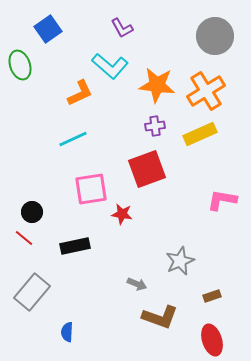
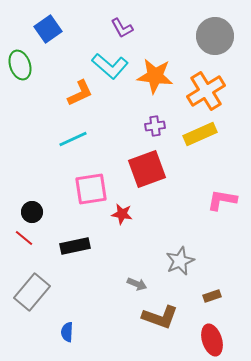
orange star: moved 2 px left, 9 px up
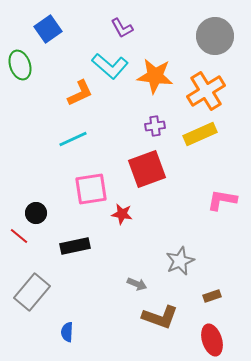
black circle: moved 4 px right, 1 px down
red line: moved 5 px left, 2 px up
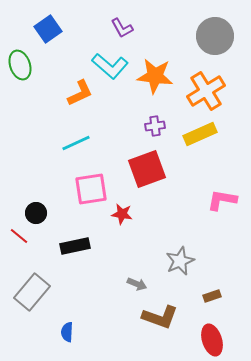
cyan line: moved 3 px right, 4 px down
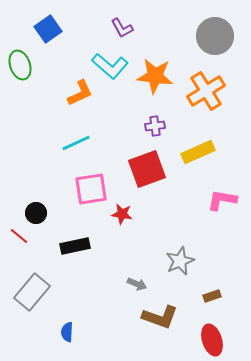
yellow rectangle: moved 2 px left, 18 px down
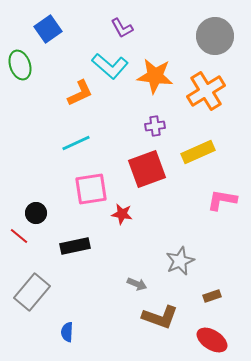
red ellipse: rotated 40 degrees counterclockwise
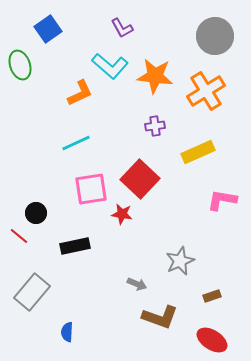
red square: moved 7 px left, 10 px down; rotated 27 degrees counterclockwise
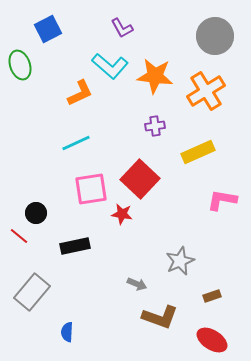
blue square: rotated 8 degrees clockwise
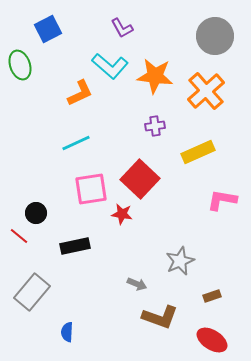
orange cross: rotated 9 degrees counterclockwise
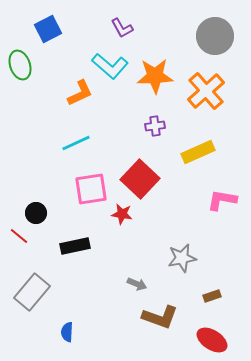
orange star: rotated 9 degrees counterclockwise
gray star: moved 2 px right, 3 px up; rotated 12 degrees clockwise
